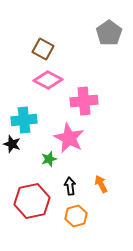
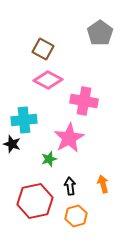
gray pentagon: moved 9 px left
pink cross: rotated 16 degrees clockwise
pink star: rotated 16 degrees clockwise
orange arrow: moved 2 px right; rotated 12 degrees clockwise
red hexagon: moved 3 px right
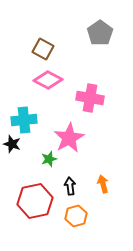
pink cross: moved 6 px right, 3 px up
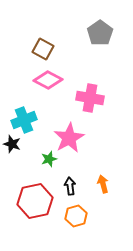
cyan cross: rotated 15 degrees counterclockwise
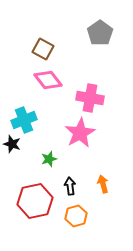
pink diamond: rotated 24 degrees clockwise
pink star: moved 11 px right, 5 px up
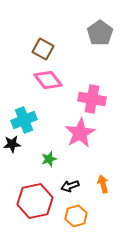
pink cross: moved 2 px right, 1 px down
black star: rotated 24 degrees counterclockwise
black arrow: rotated 102 degrees counterclockwise
